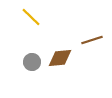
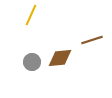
yellow line: moved 2 px up; rotated 70 degrees clockwise
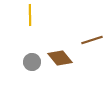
yellow line: moved 1 px left; rotated 25 degrees counterclockwise
brown diamond: rotated 55 degrees clockwise
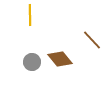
brown line: rotated 65 degrees clockwise
brown diamond: moved 1 px down
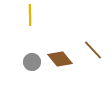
brown line: moved 1 px right, 10 px down
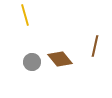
yellow line: moved 5 px left; rotated 15 degrees counterclockwise
brown line: moved 2 px right, 4 px up; rotated 55 degrees clockwise
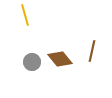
brown line: moved 3 px left, 5 px down
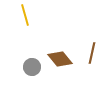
brown line: moved 2 px down
gray circle: moved 5 px down
